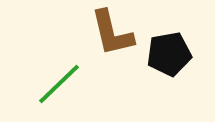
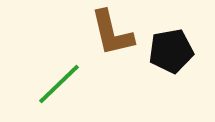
black pentagon: moved 2 px right, 3 px up
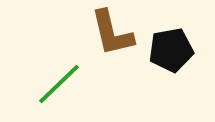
black pentagon: moved 1 px up
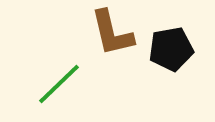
black pentagon: moved 1 px up
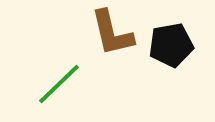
black pentagon: moved 4 px up
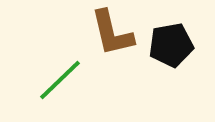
green line: moved 1 px right, 4 px up
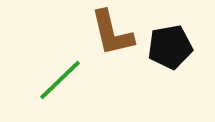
black pentagon: moved 1 px left, 2 px down
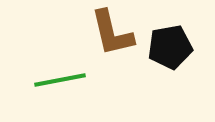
green line: rotated 33 degrees clockwise
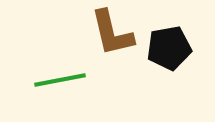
black pentagon: moved 1 px left, 1 px down
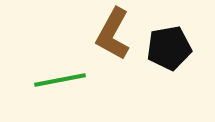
brown L-shape: moved 1 px right, 1 px down; rotated 42 degrees clockwise
